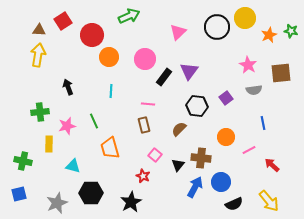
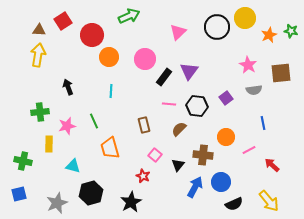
pink line at (148, 104): moved 21 px right
brown cross at (201, 158): moved 2 px right, 3 px up
black hexagon at (91, 193): rotated 15 degrees counterclockwise
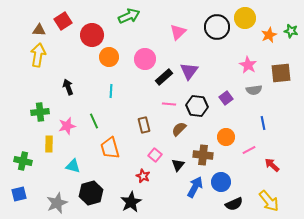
black rectangle at (164, 77): rotated 12 degrees clockwise
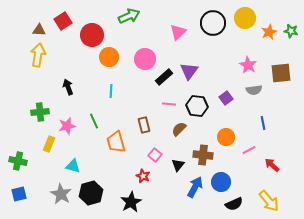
black circle at (217, 27): moved 4 px left, 4 px up
orange star at (269, 35): moved 3 px up
yellow rectangle at (49, 144): rotated 21 degrees clockwise
orange trapezoid at (110, 148): moved 6 px right, 6 px up
green cross at (23, 161): moved 5 px left
gray star at (57, 203): moved 4 px right, 9 px up; rotated 20 degrees counterclockwise
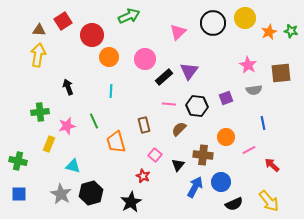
purple square at (226, 98): rotated 16 degrees clockwise
blue square at (19, 194): rotated 14 degrees clockwise
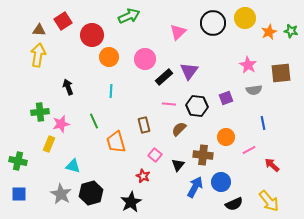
pink star at (67, 126): moved 6 px left, 2 px up
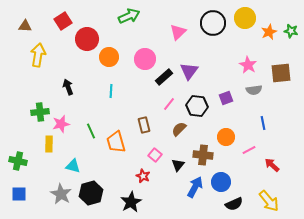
brown triangle at (39, 30): moved 14 px left, 4 px up
red circle at (92, 35): moved 5 px left, 4 px down
pink line at (169, 104): rotated 56 degrees counterclockwise
green line at (94, 121): moved 3 px left, 10 px down
yellow rectangle at (49, 144): rotated 21 degrees counterclockwise
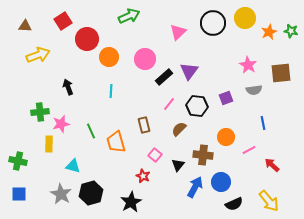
yellow arrow at (38, 55): rotated 60 degrees clockwise
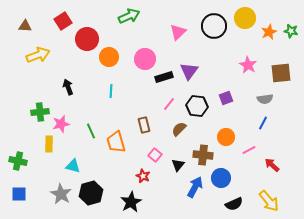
black circle at (213, 23): moved 1 px right, 3 px down
black rectangle at (164, 77): rotated 24 degrees clockwise
gray semicircle at (254, 90): moved 11 px right, 9 px down
blue line at (263, 123): rotated 40 degrees clockwise
blue circle at (221, 182): moved 4 px up
